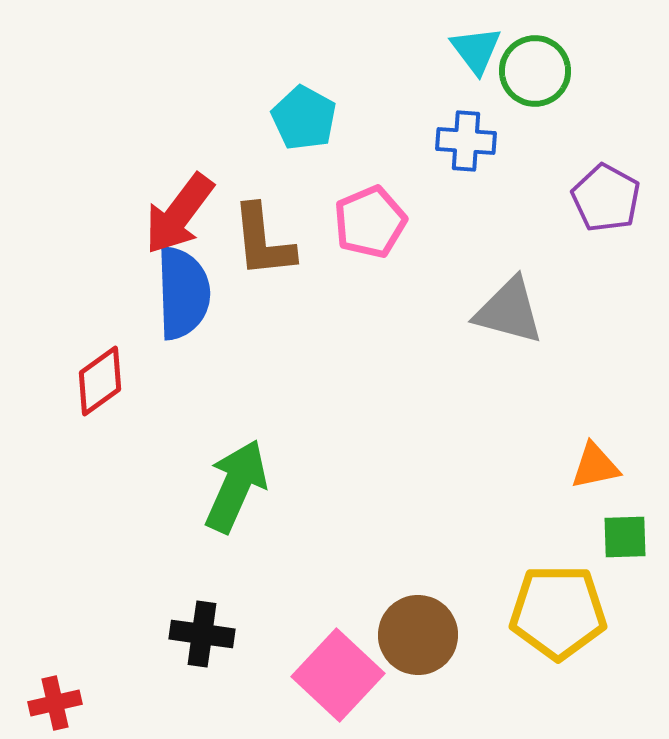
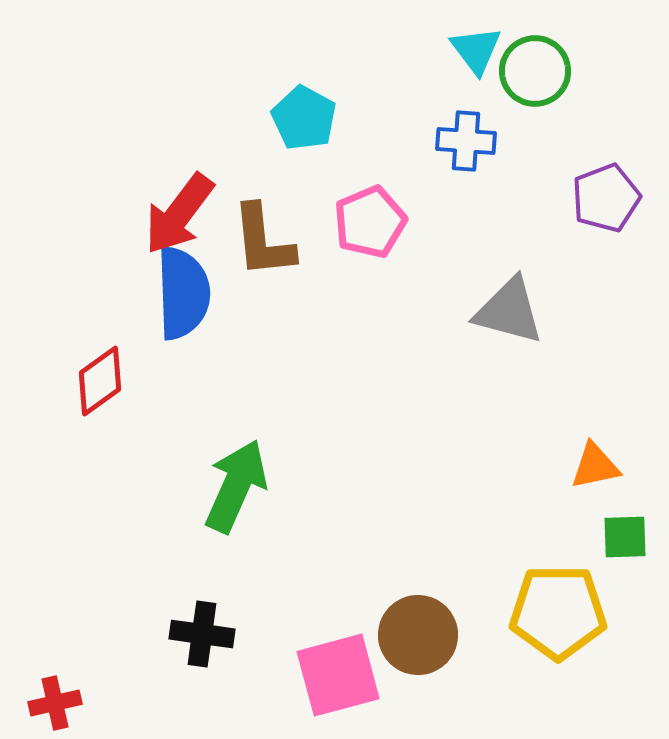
purple pentagon: rotated 22 degrees clockwise
pink square: rotated 32 degrees clockwise
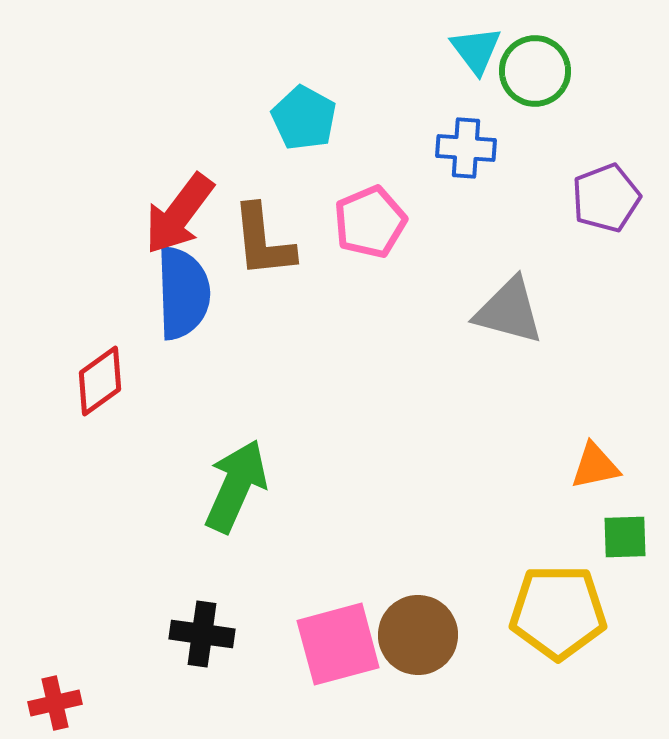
blue cross: moved 7 px down
pink square: moved 31 px up
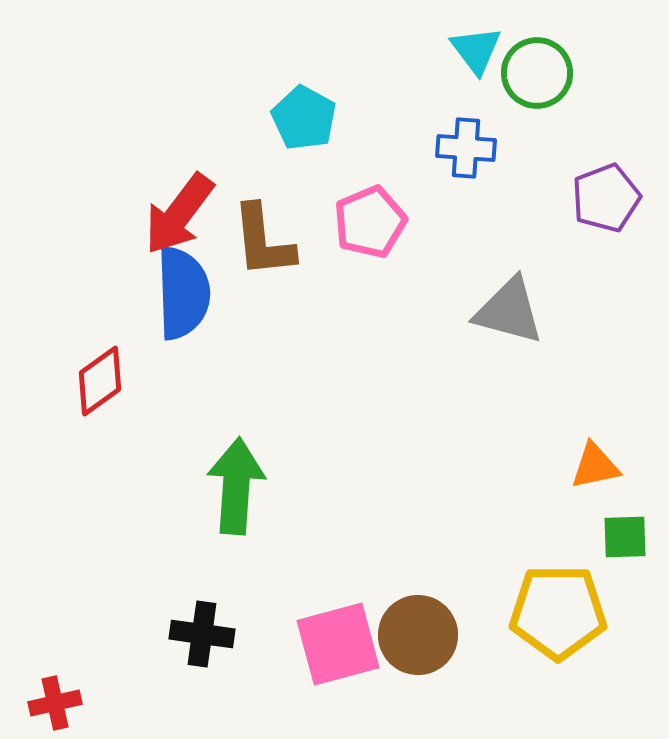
green circle: moved 2 px right, 2 px down
green arrow: rotated 20 degrees counterclockwise
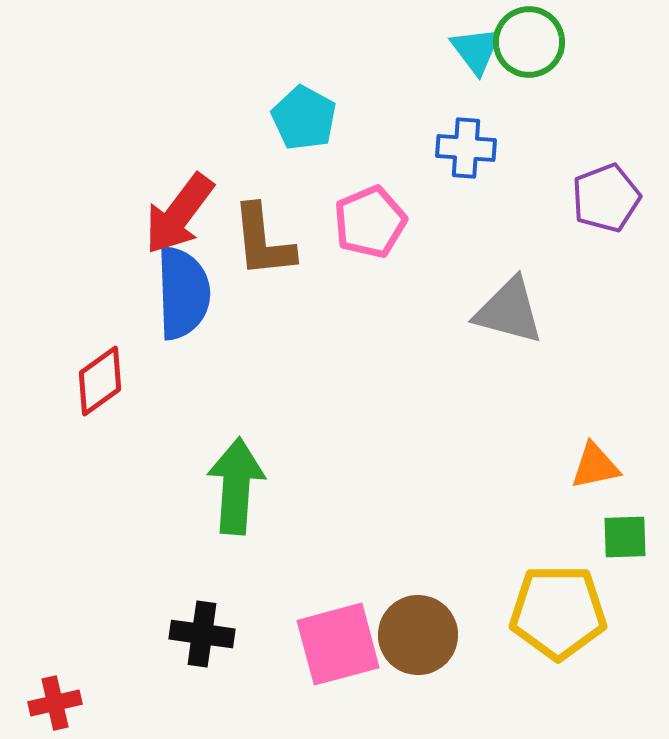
green circle: moved 8 px left, 31 px up
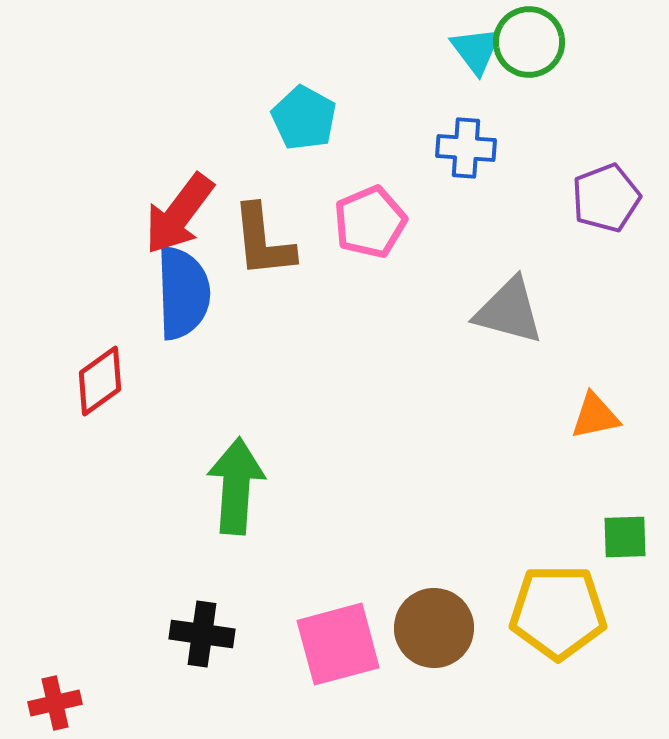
orange triangle: moved 50 px up
brown circle: moved 16 px right, 7 px up
